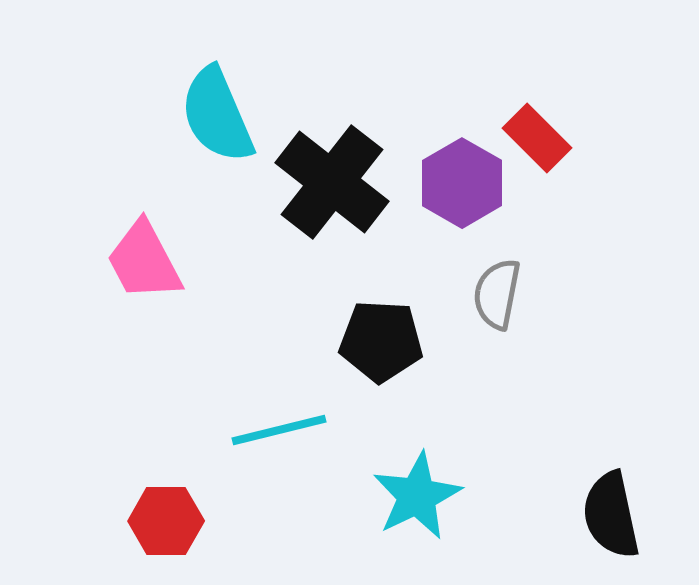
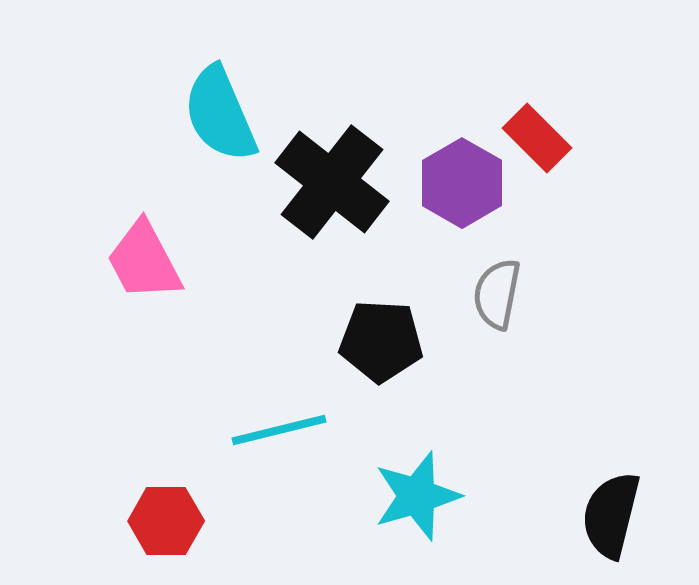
cyan semicircle: moved 3 px right, 1 px up
cyan star: rotated 10 degrees clockwise
black semicircle: rotated 26 degrees clockwise
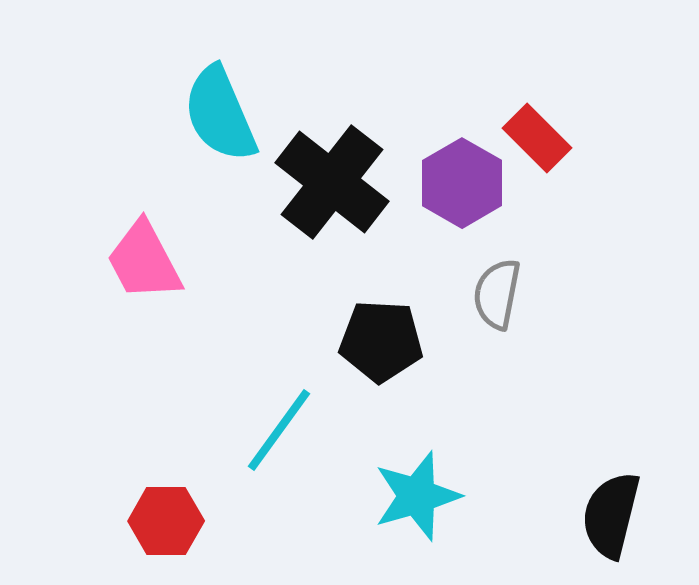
cyan line: rotated 40 degrees counterclockwise
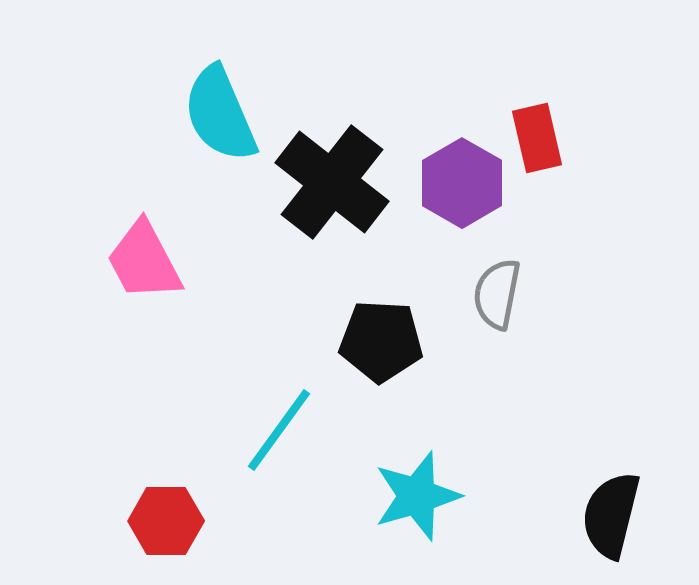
red rectangle: rotated 32 degrees clockwise
